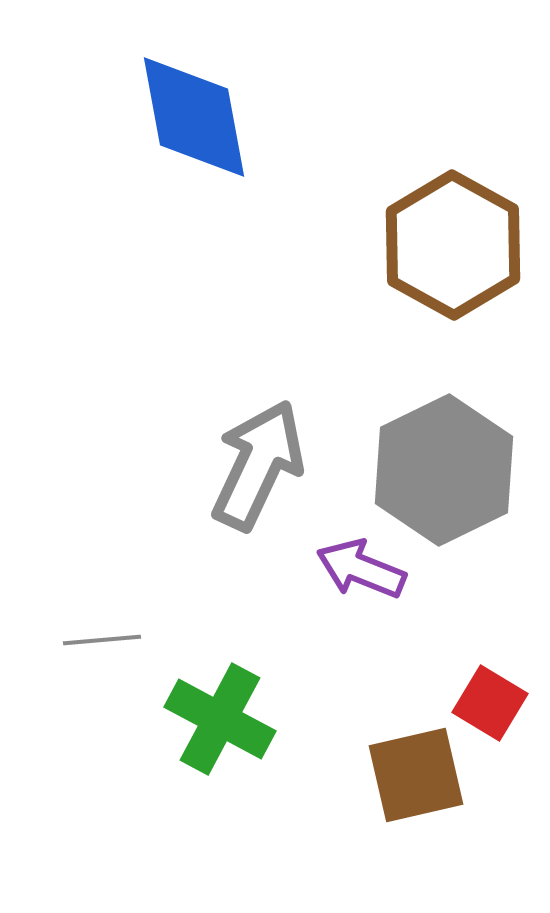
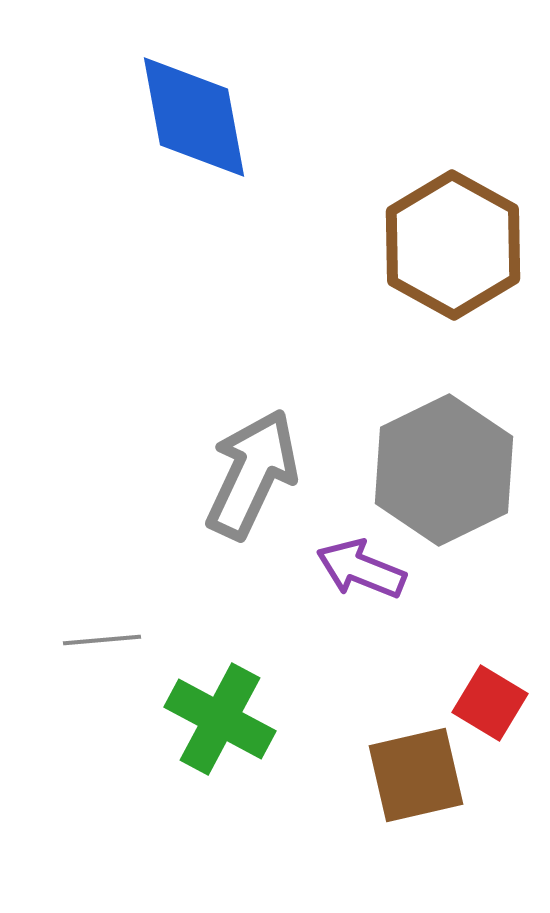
gray arrow: moved 6 px left, 9 px down
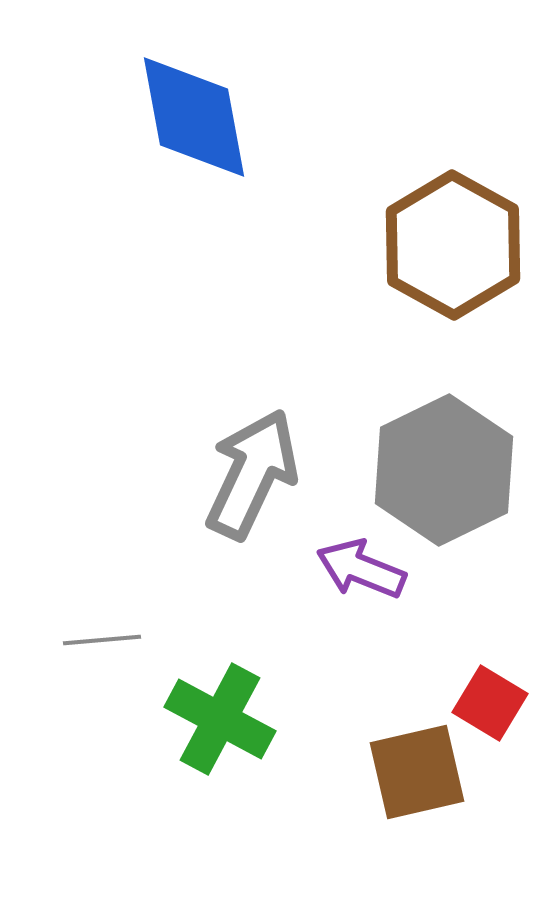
brown square: moved 1 px right, 3 px up
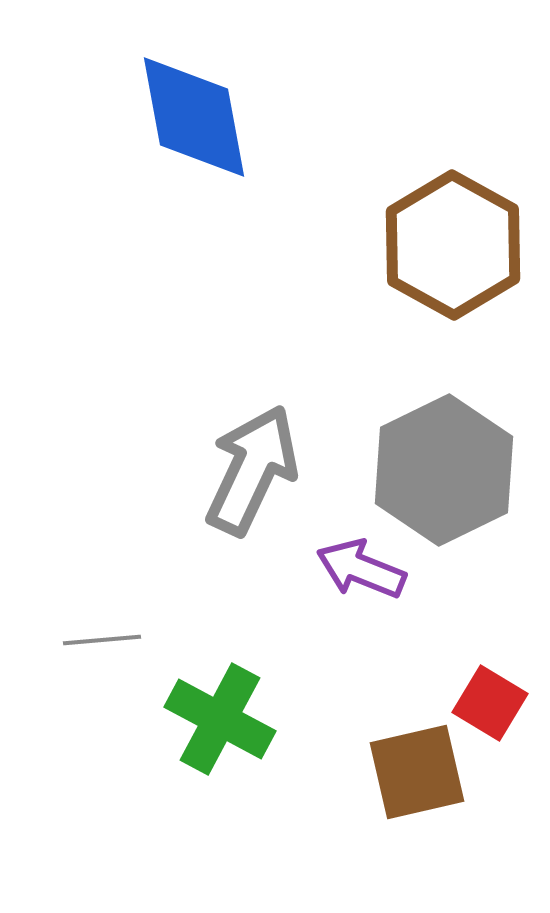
gray arrow: moved 4 px up
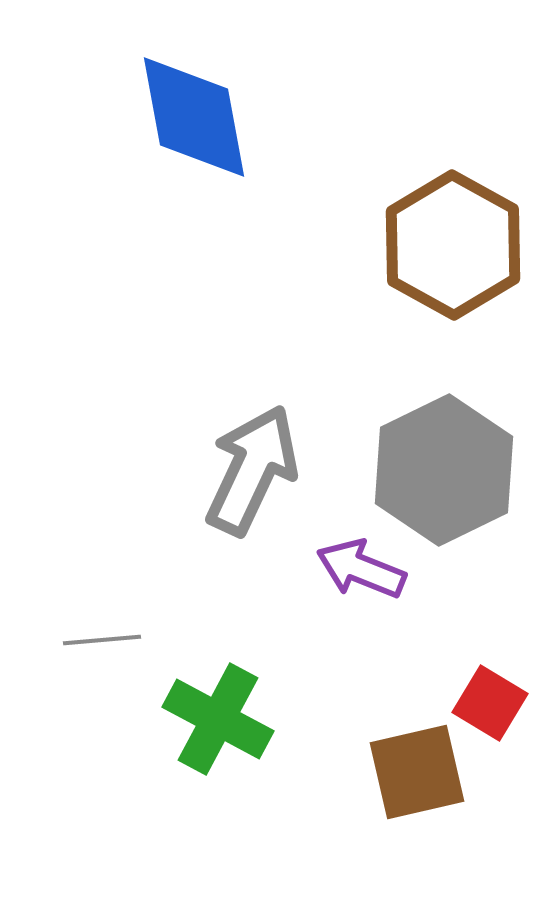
green cross: moved 2 px left
